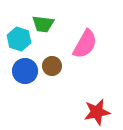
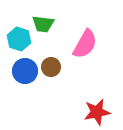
brown circle: moved 1 px left, 1 px down
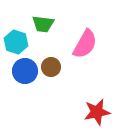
cyan hexagon: moved 3 px left, 3 px down
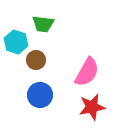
pink semicircle: moved 2 px right, 28 px down
brown circle: moved 15 px left, 7 px up
blue circle: moved 15 px right, 24 px down
red star: moved 5 px left, 5 px up
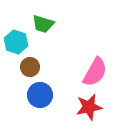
green trapezoid: rotated 10 degrees clockwise
brown circle: moved 6 px left, 7 px down
pink semicircle: moved 8 px right
red star: moved 3 px left
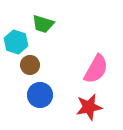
brown circle: moved 2 px up
pink semicircle: moved 1 px right, 3 px up
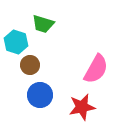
red star: moved 7 px left
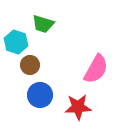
red star: moved 4 px left; rotated 8 degrees clockwise
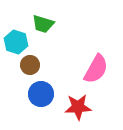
blue circle: moved 1 px right, 1 px up
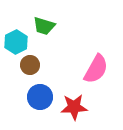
green trapezoid: moved 1 px right, 2 px down
cyan hexagon: rotated 15 degrees clockwise
blue circle: moved 1 px left, 3 px down
red star: moved 4 px left
